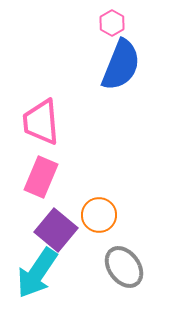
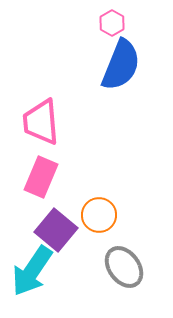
cyan arrow: moved 5 px left, 2 px up
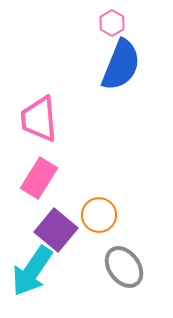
pink trapezoid: moved 2 px left, 3 px up
pink rectangle: moved 2 px left, 1 px down; rotated 9 degrees clockwise
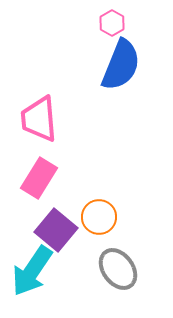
orange circle: moved 2 px down
gray ellipse: moved 6 px left, 2 px down
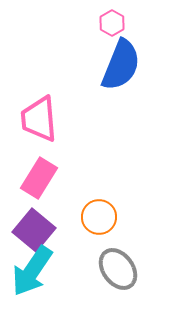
purple square: moved 22 px left
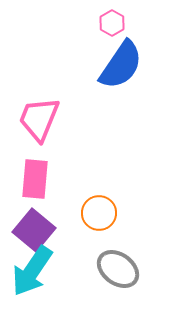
blue semicircle: rotated 12 degrees clockwise
pink trapezoid: rotated 27 degrees clockwise
pink rectangle: moved 4 px left, 1 px down; rotated 27 degrees counterclockwise
orange circle: moved 4 px up
gray ellipse: rotated 18 degrees counterclockwise
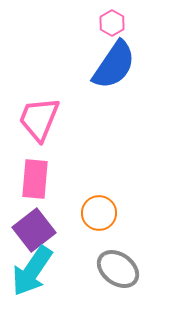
blue semicircle: moved 7 px left
purple square: rotated 12 degrees clockwise
